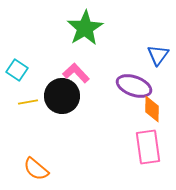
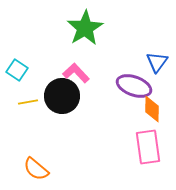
blue triangle: moved 1 px left, 7 px down
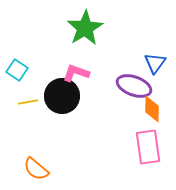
blue triangle: moved 2 px left, 1 px down
pink L-shape: rotated 28 degrees counterclockwise
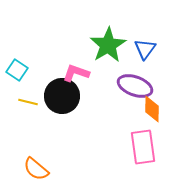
green star: moved 23 px right, 17 px down
blue triangle: moved 10 px left, 14 px up
purple ellipse: moved 1 px right
yellow line: rotated 24 degrees clockwise
pink rectangle: moved 5 px left
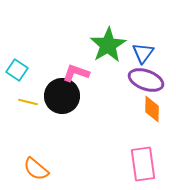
blue triangle: moved 2 px left, 4 px down
purple ellipse: moved 11 px right, 6 px up
pink rectangle: moved 17 px down
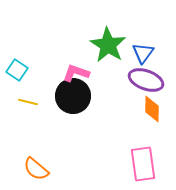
green star: rotated 9 degrees counterclockwise
black circle: moved 11 px right
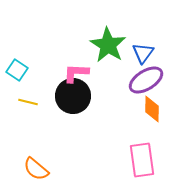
pink L-shape: rotated 16 degrees counterclockwise
purple ellipse: rotated 52 degrees counterclockwise
pink rectangle: moved 1 px left, 4 px up
